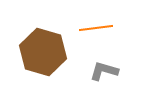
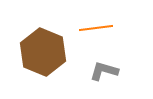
brown hexagon: rotated 6 degrees clockwise
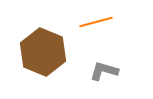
orange line: moved 6 px up; rotated 8 degrees counterclockwise
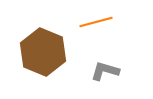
gray L-shape: moved 1 px right
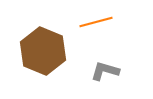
brown hexagon: moved 1 px up
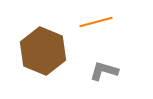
gray L-shape: moved 1 px left
